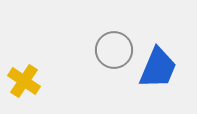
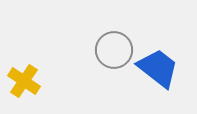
blue trapezoid: rotated 75 degrees counterclockwise
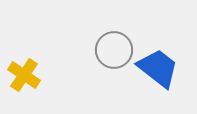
yellow cross: moved 6 px up
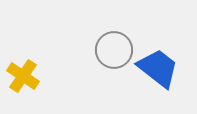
yellow cross: moved 1 px left, 1 px down
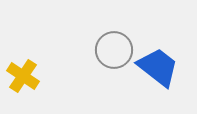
blue trapezoid: moved 1 px up
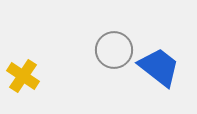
blue trapezoid: moved 1 px right
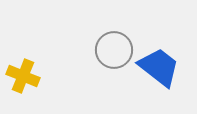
yellow cross: rotated 12 degrees counterclockwise
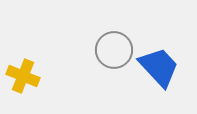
blue trapezoid: rotated 9 degrees clockwise
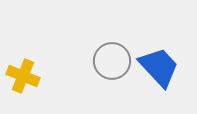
gray circle: moved 2 px left, 11 px down
